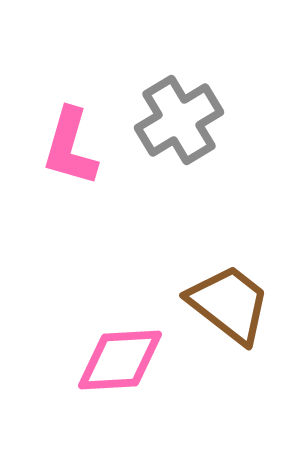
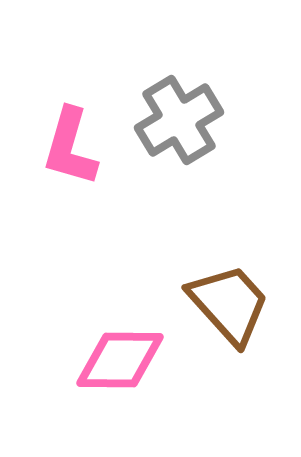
brown trapezoid: rotated 10 degrees clockwise
pink diamond: rotated 4 degrees clockwise
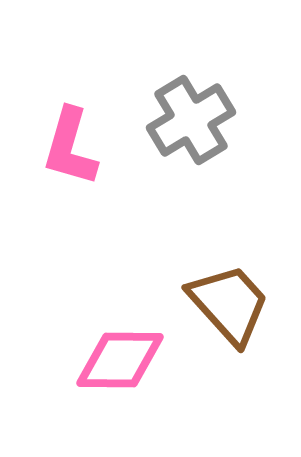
gray cross: moved 12 px right
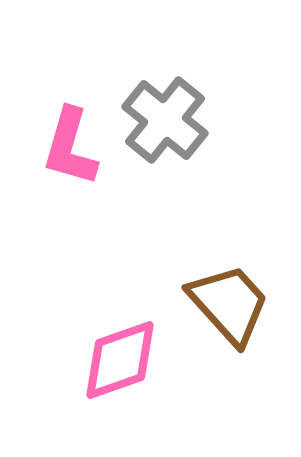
gray cross: moved 26 px left; rotated 20 degrees counterclockwise
pink diamond: rotated 20 degrees counterclockwise
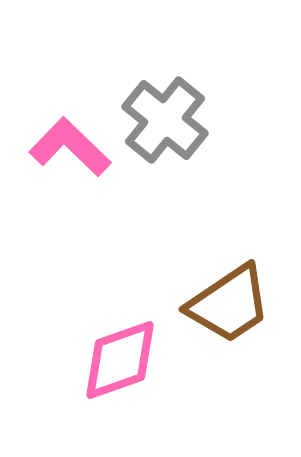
pink L-shape: rotated 118 degrees clockwise
brown trapezoid: rotated 98 degrees clockwise
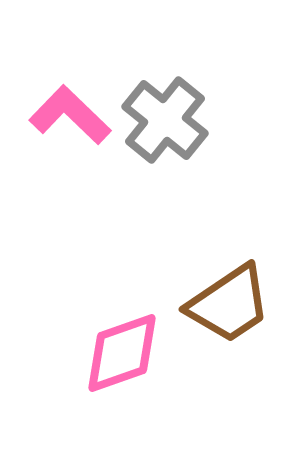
pink L-shape: moved 32 px up
pink diamond: moved 2 px right, 7 px up
